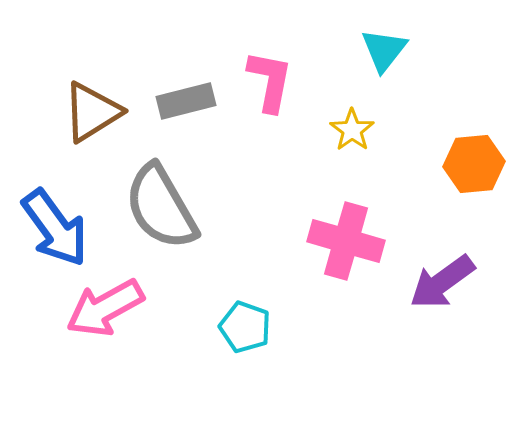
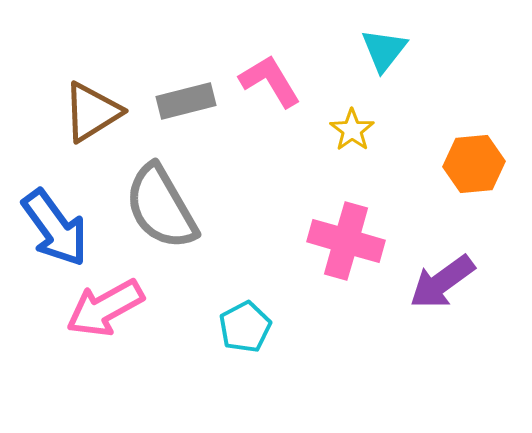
pink L-shape: rotated 42 degrees counterclockwise
cyan pentagon: rotated 24 degrees clockwise
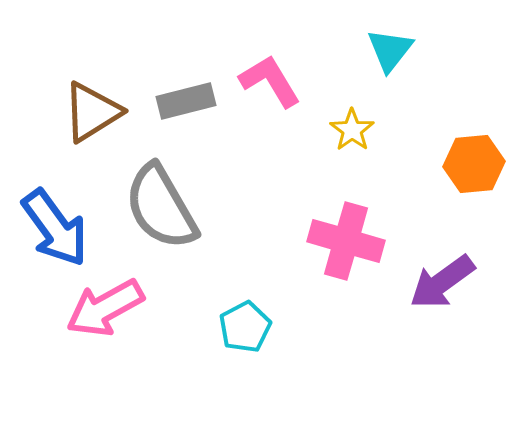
cyan triangle: moved 6 px right
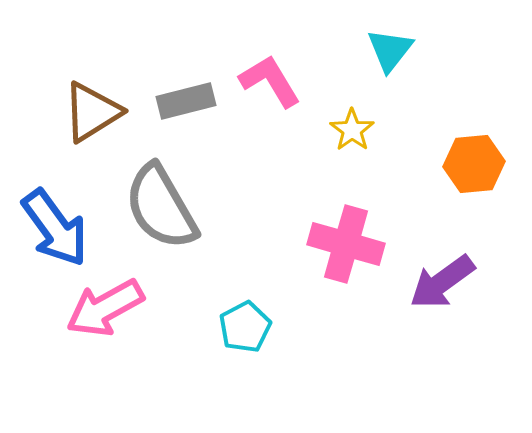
pink cross: moved 3 px down
